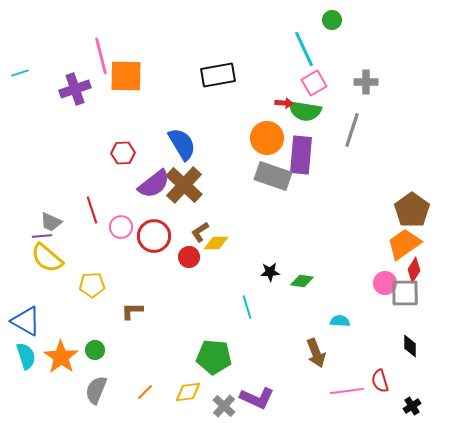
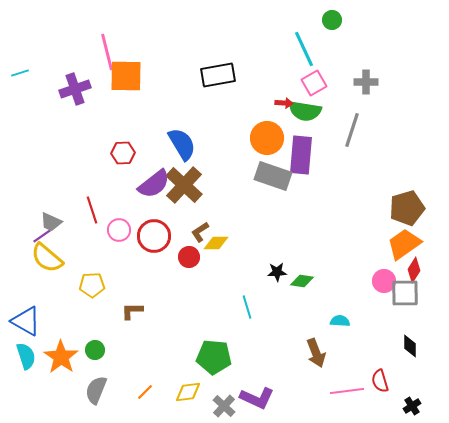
pink line at (101, 56): moved 6 px right, 4 px up
brown pentagon at (412, 210): moved 5 px left, 2 px up; rotated 20 degrees clockwise
pink circle at (121, 227): moved 2 px left, 3 px down
purple line at (42, 236): rotated 30 degrees counterclockwise
black star at (270, 272): moved 7 px right
pink circle at (385, 283): moved 1 px left, 2 px up
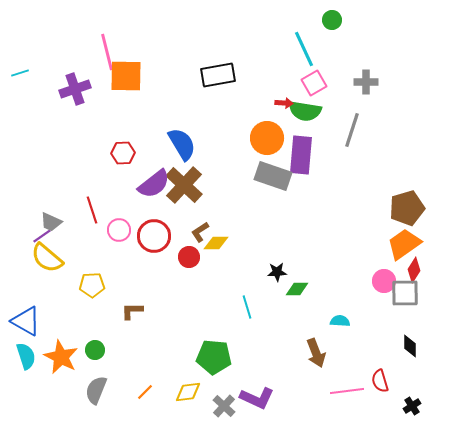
green diamond at (302, 281): moved 5 px left, 8 px down; rotated 10 degrees counterclockwise
orange star at (61, 357): rotated 8 degrees counterclockwise
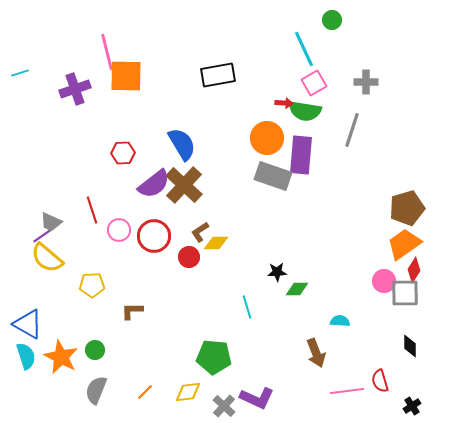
blue triangle at (26, 321): moved 2 px right, 3 px down
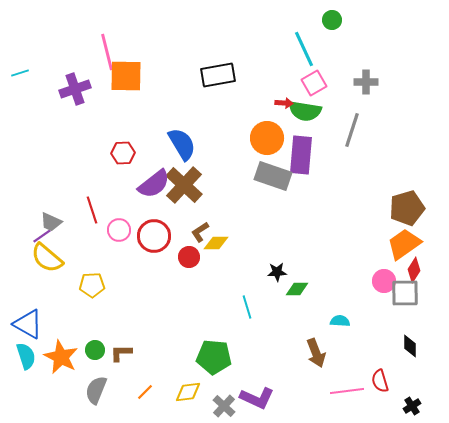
brown L-shape at (132, 311): moved 11 px left, 42 px down
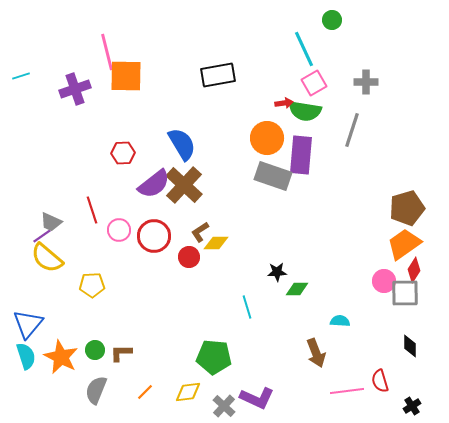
cyan line at (20, 73): moved 1 px right, 3 px down
red arrow at (284, 103): rotated 12 degrees counterclockwise
blue triangle at (28, 324): rotated 40 degrees clockwise
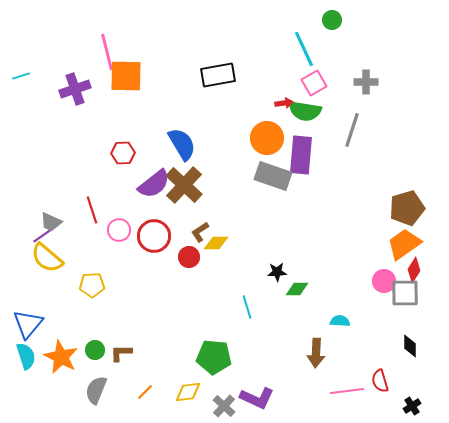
brown arrow at (316, 353): rotated 24 degrees clockwise
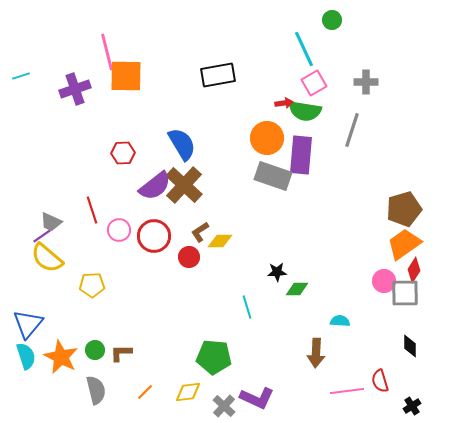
purple semicircle at (154, 184): moved 1 px right, 2 px down
brown pentagon at (407, 208): moved 3 px left, 1 px down
yellow diamond at (216, 243): moved 4 px right, 2 px up
gray semicircle at (96, 390): rotated 144 degrees clockwise
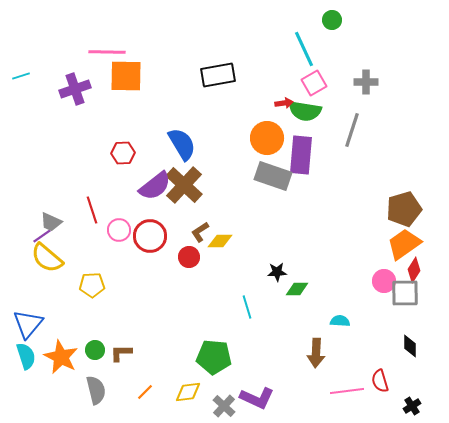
pink line at (107, 52): rotated 75 degrees counterclockwise
red circle at (154, 236): moved 4 px left
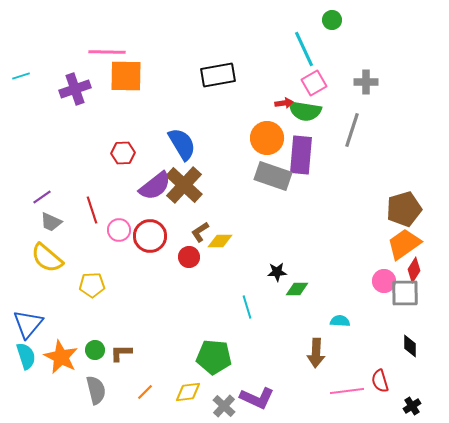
purple line at (42, 236): moved 39 px up
